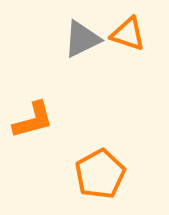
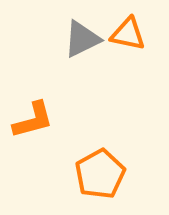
orange triangle: rotated 6 degrees counterclockwise
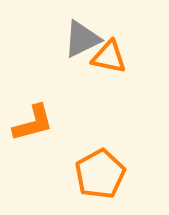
orange triangle: moved 19 px left, 23 px down
orange L-shape: moved 3 px down
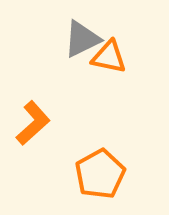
orange L-shape: rotated 27 degrees counterclockwise
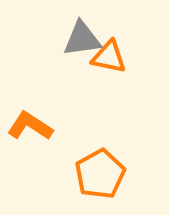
gray triangle: rotated 18 degrees clockwise
orange L-shape: moved 3 px left, 3 px down; rotated 105 degrees counterclockwise
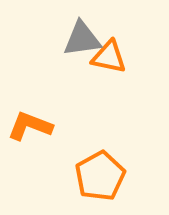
orange L-shape: rotated 12 degrees counterclockwise
orange pentagon: moved 2 px down
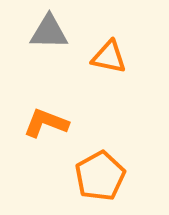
gray triangle: moved 33 px left, 7 px up; rotated 9 degrees clockwise
orange L-shape: moved 16 px right, 3 px up
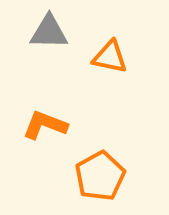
orange triangle: moved 1 px right
orange L-shape: moved 1 px left, 2 px down
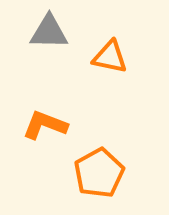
orange pentagon: moved 1 px left, 3 px up
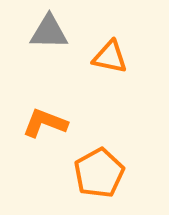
orange L-shape: moved 2 px up
